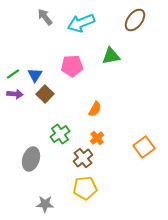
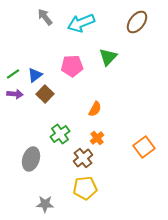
brown ellipse: moved 2 px right, 2 px down
green triangle: moved 3 px left, 1 px down; rotated 36 degrees counterclockwise
blue triangle: rotated 21 degrees clockwise
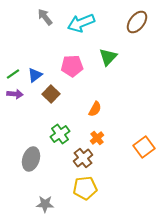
brown square: moved 6 px right
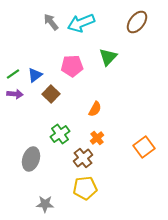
gray arrow: moved 6 px right, 5 px down
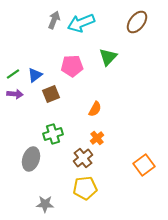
gray arrow: moved 3 px right, 2 px up; rotated 60 degrees clockwise
brown square: rotated 24 degrees clockwise
green cross: moved 7 px left; rotated 18 degrees clockwise
orange square: moved 18 px down
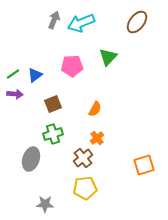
brown square: moved 2 px right, 10 px down
orange square: rotated 20 degrees clockwise
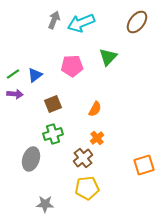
yellow pentagon: moved 2 px right
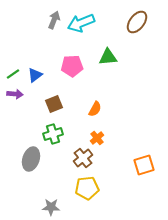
green triangle: rotated 42 degrees clockwise
brown square: moved 1 px right
gray star: moved 6 px right, 3 px down
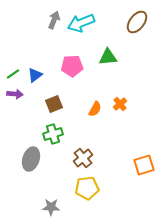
orange cross: moved 23 px right, 34 px up
